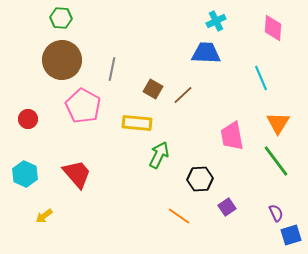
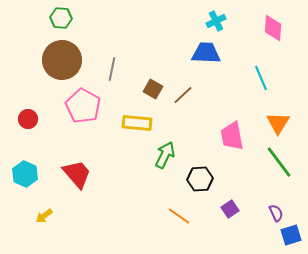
green arrow: moved 6 px right
green line: moved 3 px right, 1 px down
purple square: moved 3 px right, 2 px down
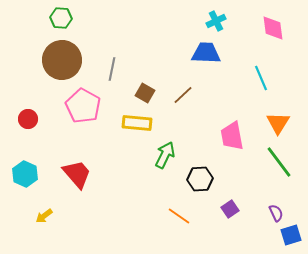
pink diamond: rotated 12 degrees counterclockwise
brown square: moved 8 px left, 4 px down
